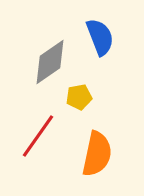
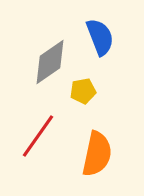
yellow pentagon: moved 4 px right, 6 px up
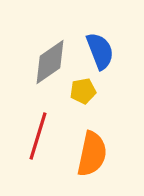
blue semicircle: moved 14 px down
red line: rotated 18 degrees counterclockwise
orange semicircle: moved 5 px left
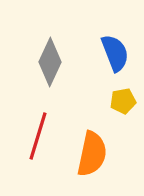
blue semicircle: moved 15 px right, 2 px down
gray diamond: rotated 30 degrees counterclockwise
yellow pentagon: moved 40 px right, 10 px down
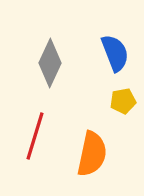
gray diamond: moved 1 px down
red line: moved 3 px left
